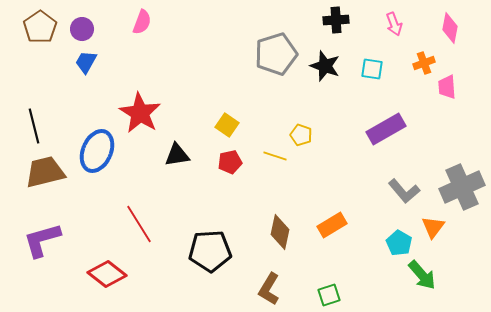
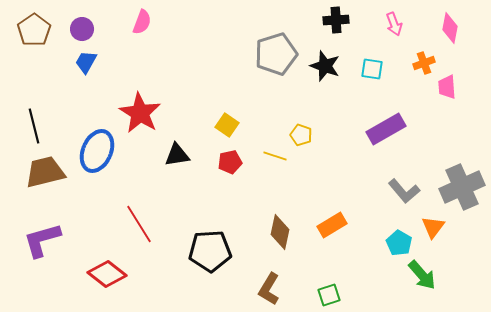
brown pentagon: moved 6 px left, 3 px down
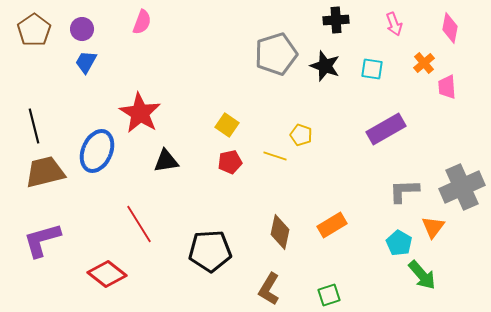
orange cross: rotated 20 degrees counterclockwise
black triangle: moved 11 px left, 6 px down
gray L-shape: rotated 128 degrees clockwise
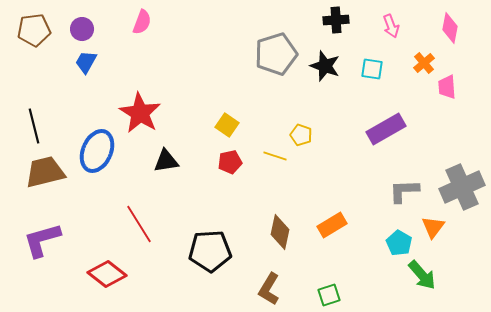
pink arrow: moved 3 px left, 2 px down
brown pentagon: rotated 28 degrees clockwise
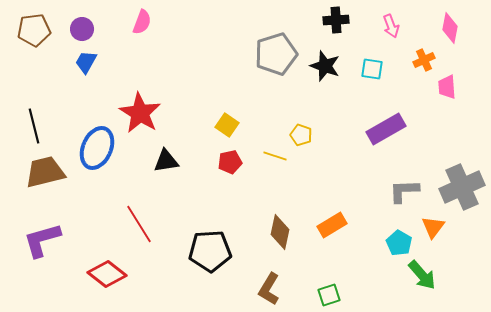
orange cross: moved 3 px up; rotated 15 degrees clockwise
blue ellipse: moved 3 px up
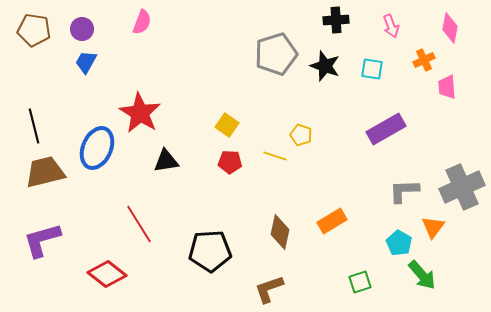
brown pentagon: rotated 16 degrees clockwise
red pentagon: rotated 15 degrees clockwise
orange rectangle: moved 4 px up
brown L-shape: rotated 40 degrees clockwise
green square: moved 31 px right, 13 px up
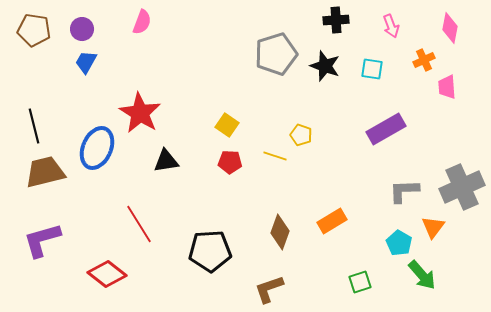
brown diamond: rotated 8 degrees clockwise
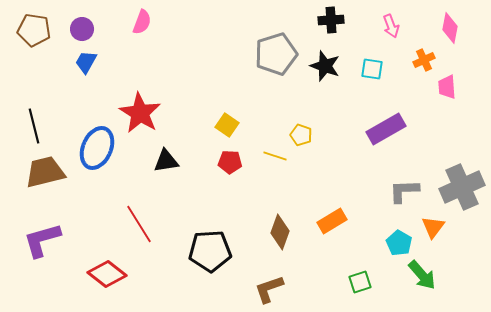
black cross: moved 5 px left
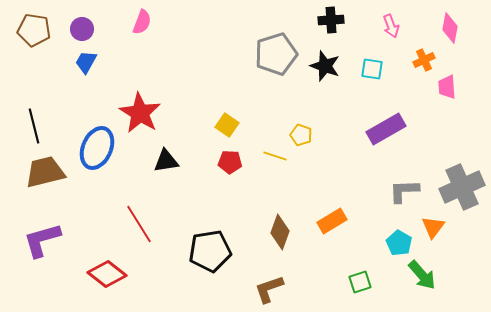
black pentagon: rotated 6 degrees counterclockwise
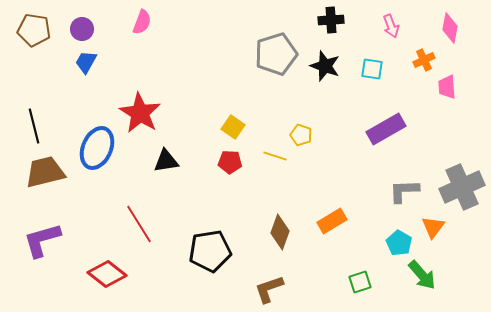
yellow square: moved 6 px right, 2 px down
